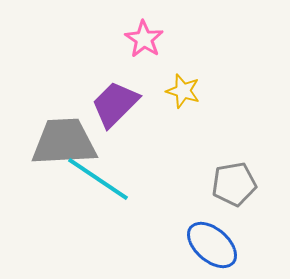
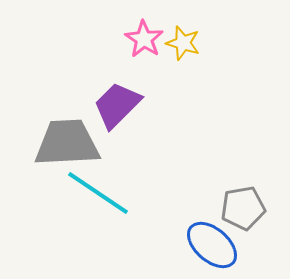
yellow star: moved 48 px up
purple trapezoid: moved 2 px right, 1 px down
gray trapezoid: moved 3 px right, 1 px down
cyan line: moved 14 px down
gray pentagon: moved 9 px right, 24 px down
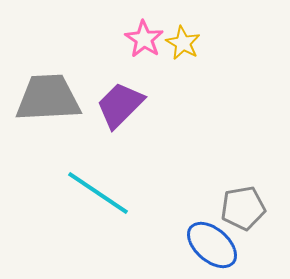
yellow star: rotated 12 degrees clockwise
purple trapezoid: moved 3 px right
gray trapezoid: moved 19 px left, 45 px up
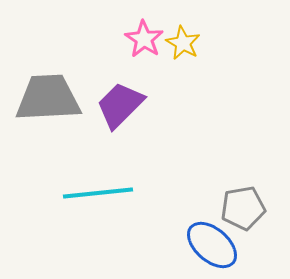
cyan line: rotated 40 degrees counterclockwise
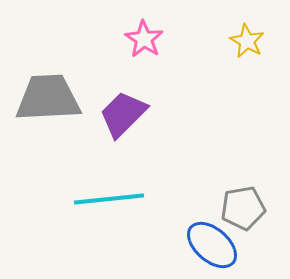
yellow star: moved 64 px right, 2 px up
purple trapezoid: moved 3 px right, 9 px down
cyan line: moved 11 px right, 6 px down
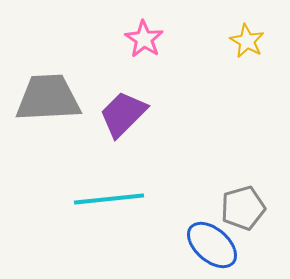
gray pentagon: rotated 6 degrees counterclockwise
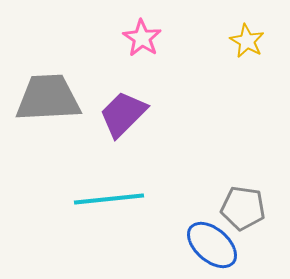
pink star: moved 2 px left, 1 px up
gray pentagon: rotated 24 degrees clockwise
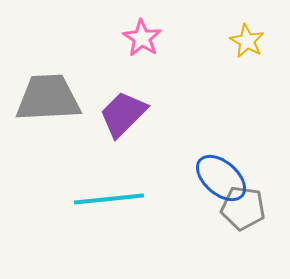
blue ellipse: moved 9 px right, 67 px up
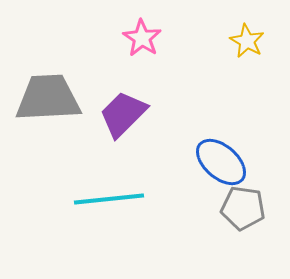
blue ellipse: moved 16 px up
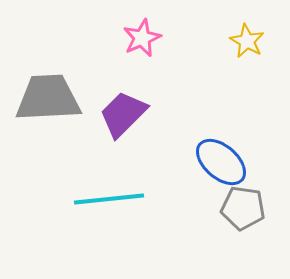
pink star: rotated 15 degrees clockwise
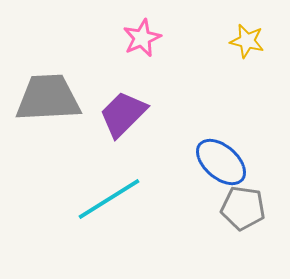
yellow star: rotated 16 degrees counterclockwise
cyan line: rotated 26 degrees counterclockwise
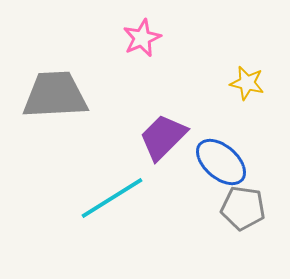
yellow star: moved 42 px down
gray trapezoid: moved 7 px right, 3 px up
purple trapezoid: moved 40 px right, 23 px down
cyan line: moved 3 px right, 1 px up
